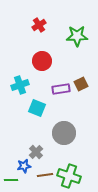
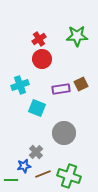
red cross: moved 14 px down
red circle: moved 2 px up
brown line: moved 2 px left, 1 px up; rotated 14 degrees counterclockwise
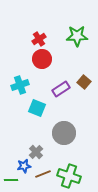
brown square: moved 3 px right, 2 px up; rotated 24 degrees counterclockwise
purple rectangle: rotated 24 degrees counterclockwise
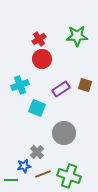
brown square: moved 1 px right, 3 px down; rotated 24 degrees counterclockwise
gray cross: moved 1 px right
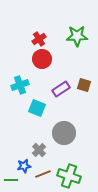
brown square: moved 1 px left
gray cross: moved 2 px right, 2 px up
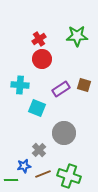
cyan cross: rotated 24 degrees clockwise
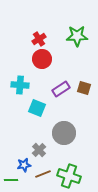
brown square: moved 3 px down
blue star: moved 1 px up
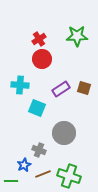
gray cross: rotated 24 degrees counterclockwise
blue star: rotated 16 degrees counterclockwise
green line: moved 1 px down
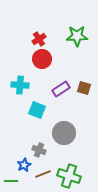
cyan square: moved 2 px down
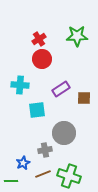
brown square: moved 10 px down; rotated 16 degrees counterclockwise
cyan square: rotated 30 degrees counterclockwise
gray cross: moved 6 px right; rotated 32 degrees counterclockwise
blue star: moved 1 px left, 2 px up
